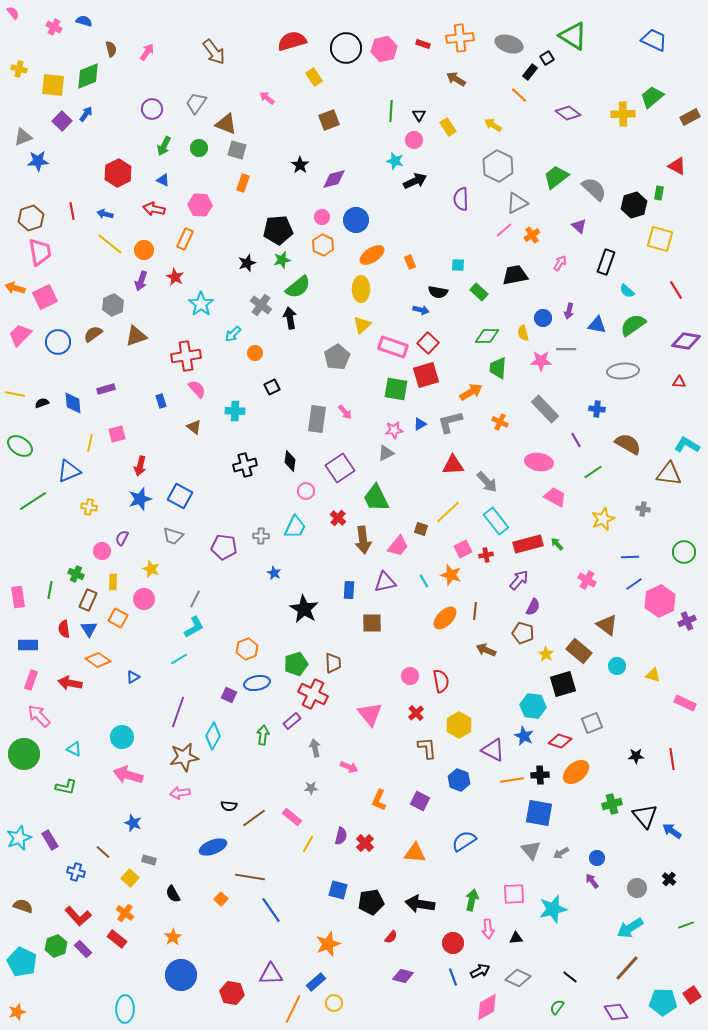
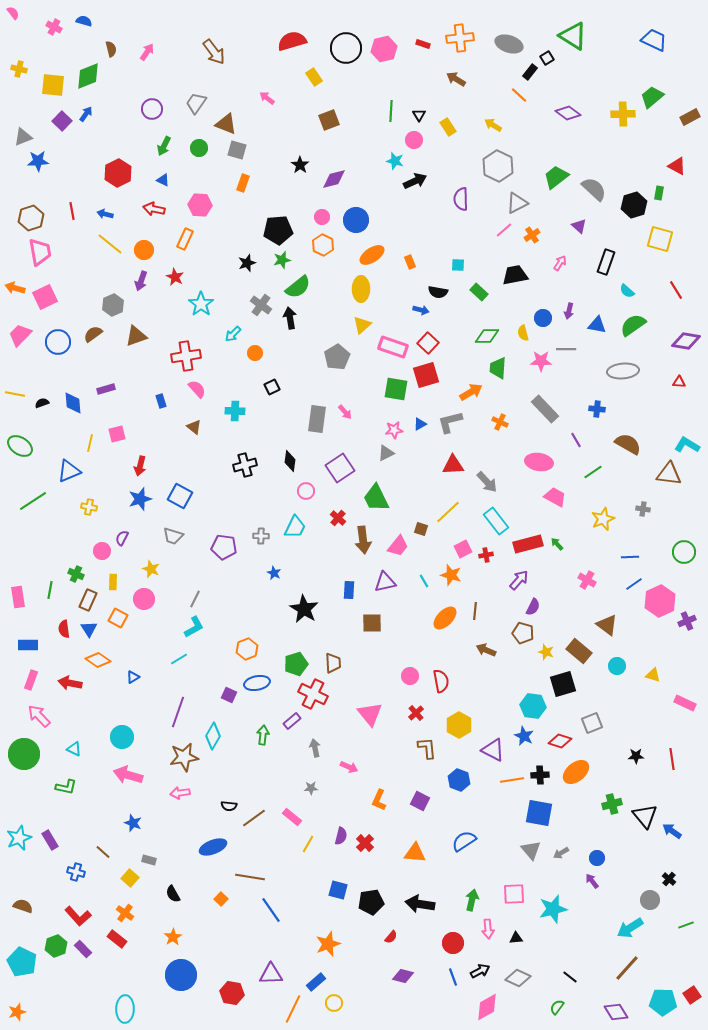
yellow star at (546, 654): moved 2 px up; rotated 14 degrees counterclockwise
gray circle at (637, 888): moved 13 px right, 12 px down
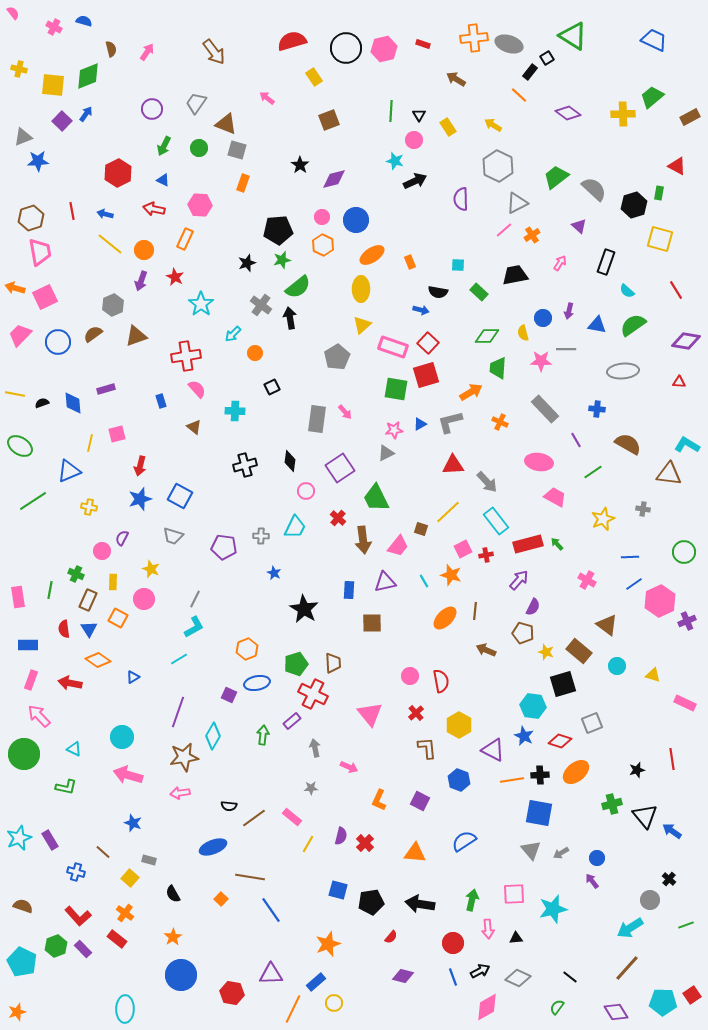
orange cross at (460, 38): moved 14 px right
black star at (636, 756): moved 1 px right, 14 px down; rotated 14 degrees counterclockwise
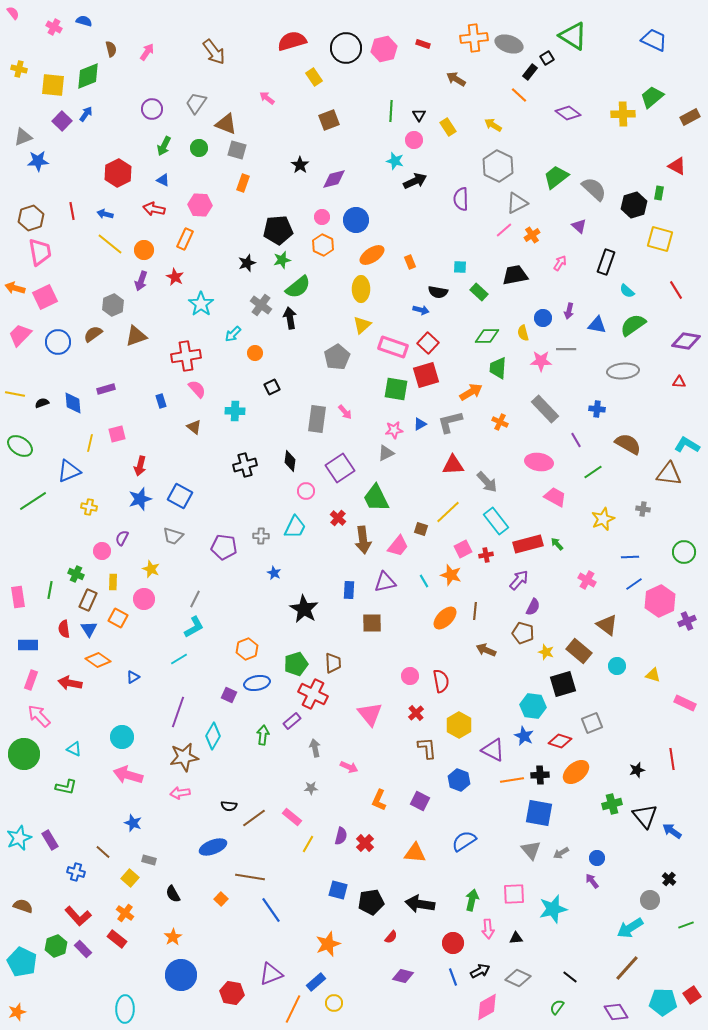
cyan square at (458, 265): moved 2 px right, 2 px down
purple triangle at (271, 974): rotated 20 degrees counterclockwise
